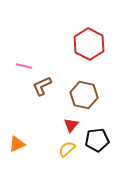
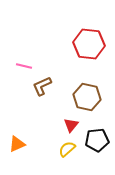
red hexagon: rotated 20 degrees counterclockwise
brown hexagon: moved 3 px right, 2 px down
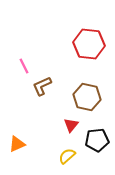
pink line: rotated 49 degrees clockwise
yellow semicircle: moved 7 px down
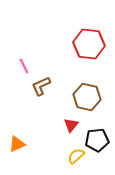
brown L-shape: moved 1 px left
yellow semicircle: moved 9 px right
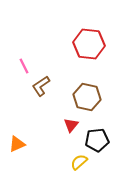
brown L-shape: rotated 10 degrees counterclockwise
yellow semicircle: moved 3 px right, 6 px down
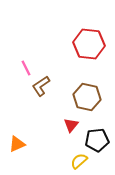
pink line: moved 2 px right, 2 px down
yellow semicircle: moved 1 px up
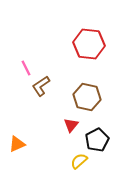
black pentagon: rotated 20 degrees counterclockwise
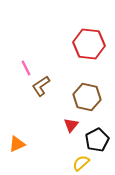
yellow semicircle: moved 2 px right, 2 px down
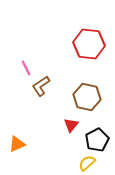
yellow semicircle: moved 6 px right
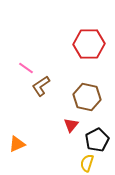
red hexagon: rotated 8 degrees counterclockwise
pink line: rotated 28 degrees counterclockwise
yellow semicircle: rotated 30 degrees counterclockwise
